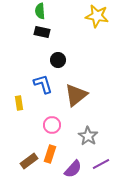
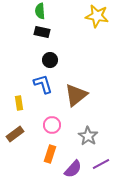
black circle: moved 8 px left
brown rectangle: moved 14 px left, 27 px up
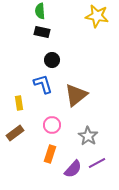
black circle: moved 2 px right
brown rectangle: moved 1 px up
purple line: moved 4 px left, 1 px up
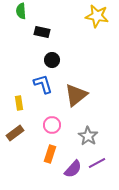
green semicircle: moved 19 px left
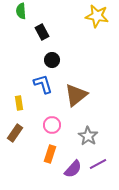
black rectangle: rotated 49 degrees clockwise
brown rectangle: rotated 18 degrees counterclockwise
purple line: moved 1 px right, 1 px down
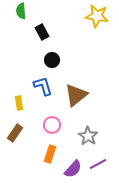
blue L-shape: moved 2 px down
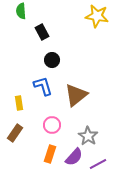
purple semicircle: moved 1 px right, 12 px up
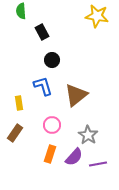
gray star: moved 1 px up
purple line: rotated 18 degrees clockwise
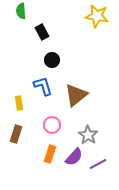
brown rectangle: moved 1 px right, 1 px down; rotated 18 degrees counterclockwise
purple line: rotated 18 degrees counterclockwise
